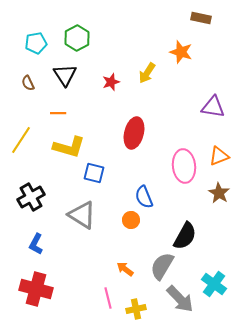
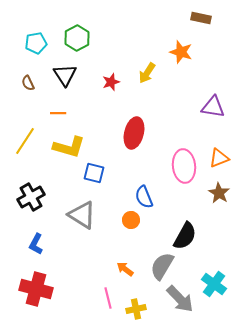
yellow line: moved 4 px right, 1 px down
orange triangle: moved 2 px down
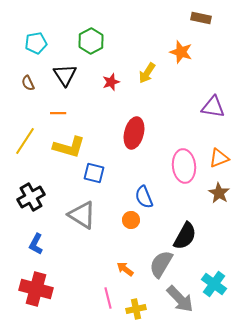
green hexagon: moved 14 px right, 3 px down
gray semicircle: moved 1 px left, 2 px up
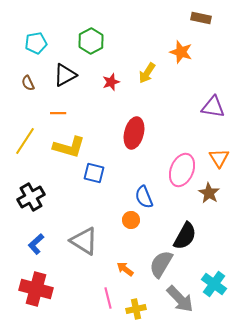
black triangle: rotated 35 degrees clockwise
orange triangle: rotated 40 degrees counterclockwise
pink ellipse: moved 2 px left, 4 px down; rotated 28 degrees clockwise
brown star: moved 10 px left
gray triangle: moved 2 px right, 26 px down
blue L-shape: rotated 20 degrees clockwise
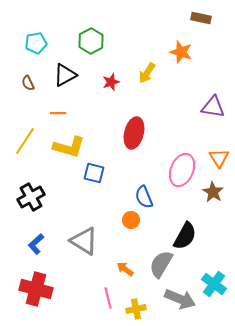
brown star: moved 4 px right, 1 px up
gray arrow: rotated 24 degrees counterclockwise
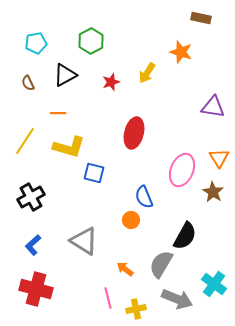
blue L-shape: moved 3 px left, 1 px down
gray arrow: moved 3 px left
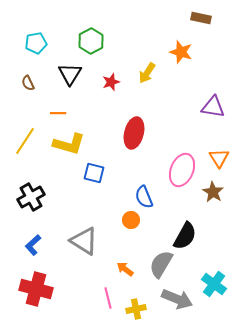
black triangle: moved 5 px right, 1 px up; rotated 30 degrees counterclockwise
yellow L-shape: moved 3 px up
